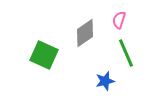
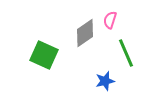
pink semicircle: moved 9 px left
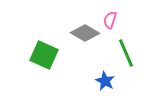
gray diamond: rotated 64 degrees clockwise
blue star: rotated 30 degrees counterclockwise
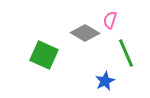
blue star: rotated 18 degrees clockwise
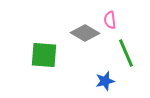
pink semicircle: rotated 24 degrees counterclockwise
green square: rotated 20 degrees counterclockwise
blue star: rotated 12 degrees clockwise
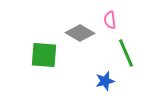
gray diamond: moved 5 px left
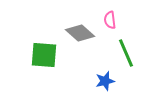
gray diamond: rotated 12 degrees clockwise
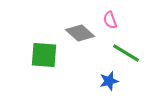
pink semicircle: rotated 12 degrees counterclockwise
green line: rotated 36 degrees counterclockwise
blue star: moved 4 px right
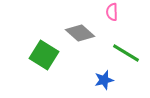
pink semicircle: moved 2 px right, 8 px up; rotated 18 degrees clockwise
green square: rotated 28 degrees clockwise
blue star: moved 5 px left, 1 px up
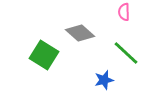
pink semicircle: moved 12 px right
green line: rotated 12 degrees clockwise
